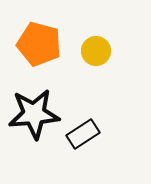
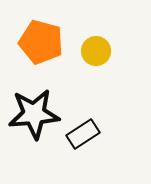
orange pentagon: moved 2 px right, 2 px up
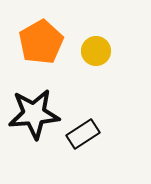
orange pentagon: rotated 27 degrees clockwise
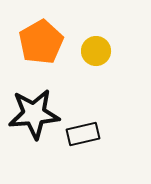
black rectangle: rotated 20 degrees clockwise
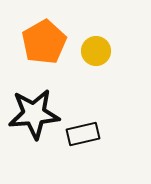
orange pentagon: moved 3 px right
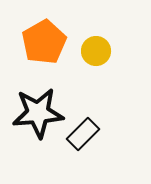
black star: moved 4 px right, 1 px up
black rectangle: rotated 32 degrees counterclockwise
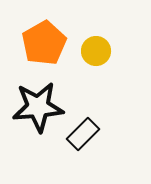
orange pentagon: moved 1 px down
black star: moved 6 px up
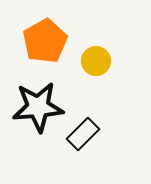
orange pentagon: moved 1 px right, 2 px up
yellow circle: moved 10 px down
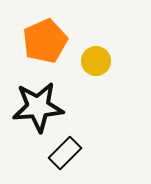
orange pentagon: rotated 6 degrees clockwise
black rectangle: moved 18 px left, 19 px down
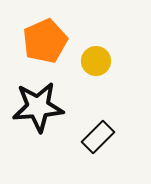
black rectangle: moved 33 px right, 16 px up
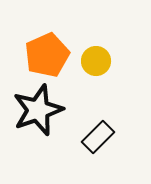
orange pentagon: moved 2 px right, 14 px down
black star: moved 3 px down; rotated 15 degrees counterclockwise
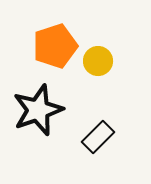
orange pentagon: moved 8 px right, 9 px up; rotated 6 degrees clockwise
yellow circle: moved 2 px right
